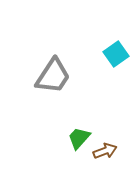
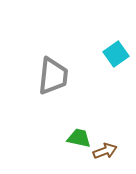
gray trapezoid: rotated 27 degrees counterclockwise
green trapezoid: rotated 60 degrees clockwise
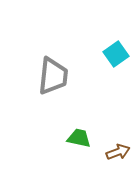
brown arrow: moved 13 px right, 1 px down
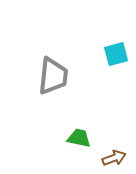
cyan square: rotated 20 degrees clockwise
brown arrow: moved 4 px left, 6 px down
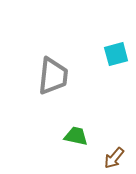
green trapezoid: moved 3 px left, 2 px up
brown arrow: rotated 150 degrees clockwise
